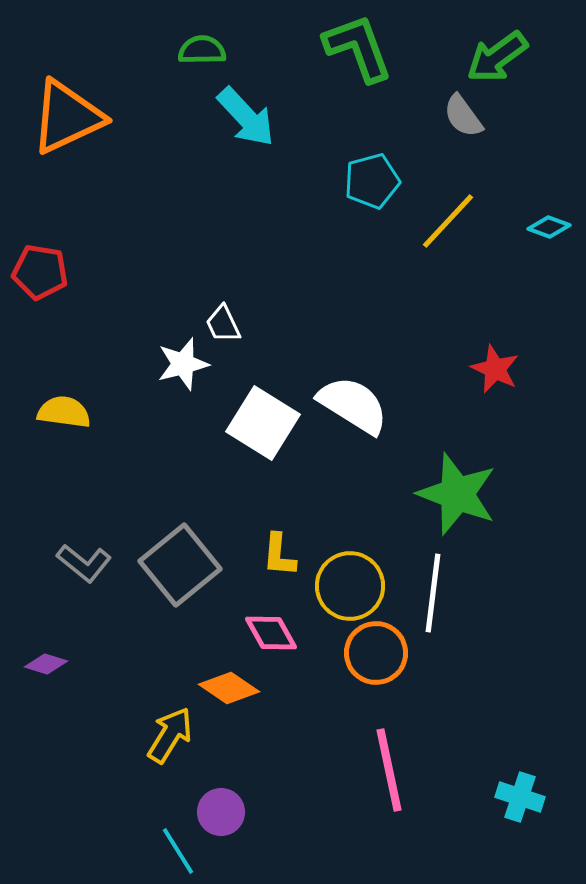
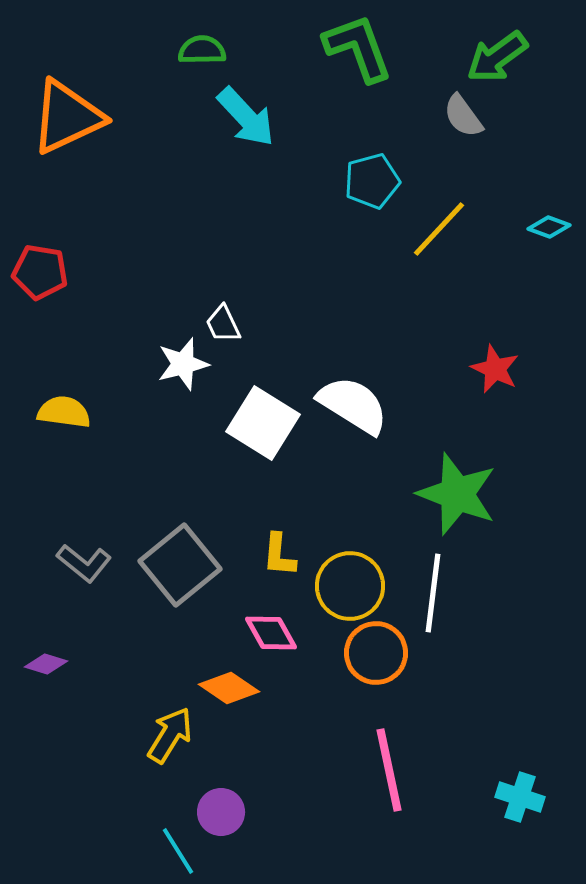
yellow line: moved 9 px left, 8 px down
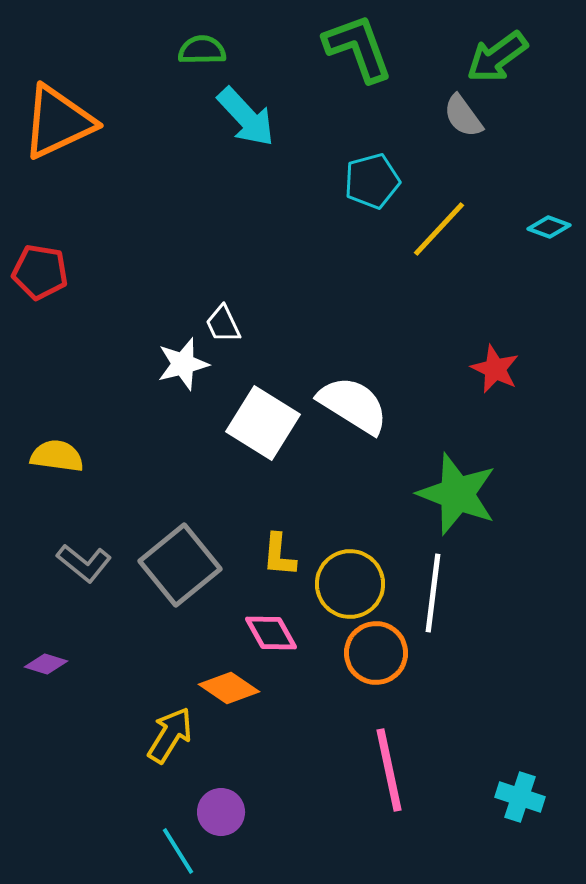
orange triangle: moved 9 px left, 5 px down
yellow semicircle: moved 7 px left, 44 px down
yellow circle: moved 2 px up
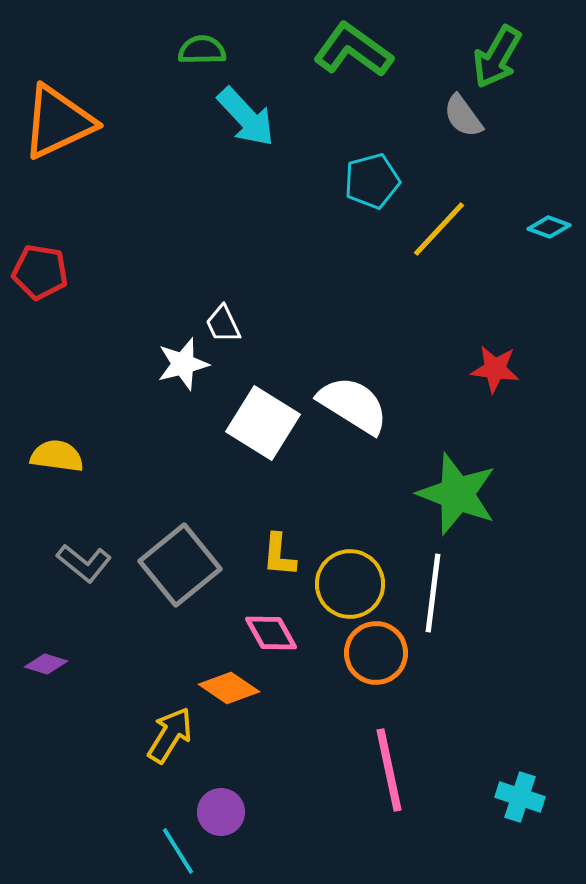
green L-shape: moved 5 px left, 2 px down; rotated 34 degrees counterclockwise
green arrow: rotated 24 degrees counterclockwise
red star: rotated 18 degrees counterclockwise
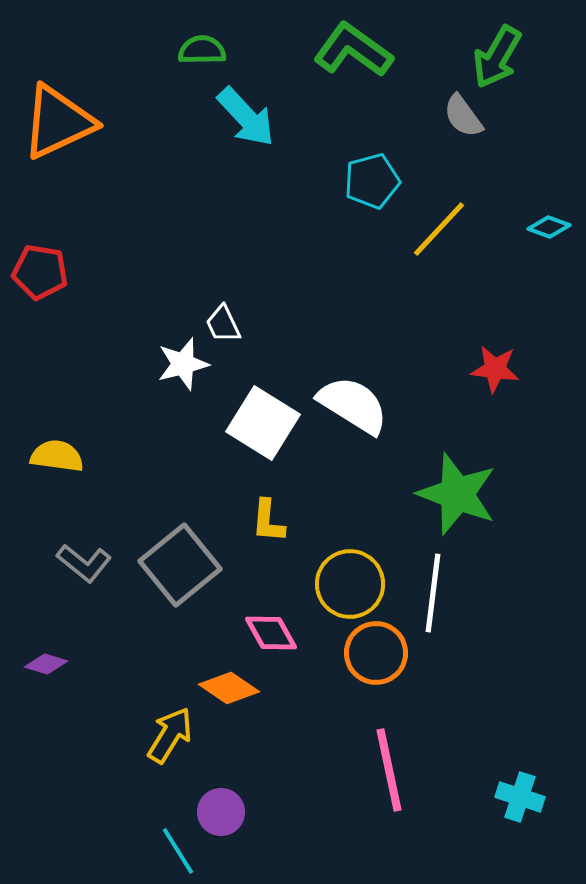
yellow L-shape: moved 11 px left, 34 px up
